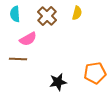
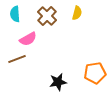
brown line: moved 1 px left; rotated 24 degrees counterclockwise
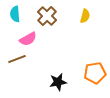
yellow semicircle: moved 8 px right, 3 px down
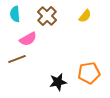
yellow semicircle: rotated 24 degrees clockwise
orange pentagon: moved 6 px left
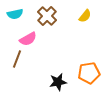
cyan semicircle: rotated 98 degrees counterclockwise
brown line: rotated 48 degrees counterclockwise
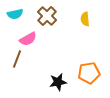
yellow semicircle: moved 3 px down; rotated 136 degrees clockwise
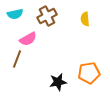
brown cross: rotated 18 degrees clockwise
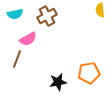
yellow semicircle: moved 15 px right, 9 px up
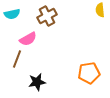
cyan semicircle: moved 3 px left
black star: moved 21 px left
